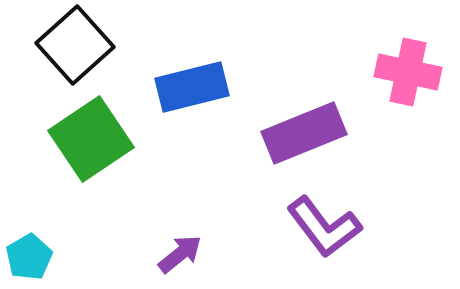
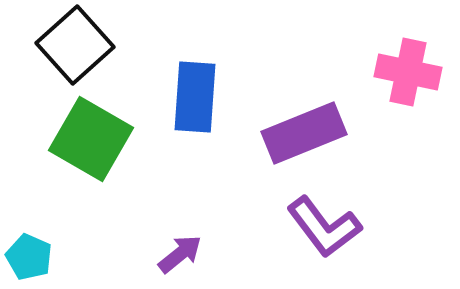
blue rectangle: moved 3 px right, 10 px down; rotated 72 degrees counterclockwise
green square: rotated 26 degrees counterclockwise
cyan pentagon: rotated 18 degrees counterclockwise
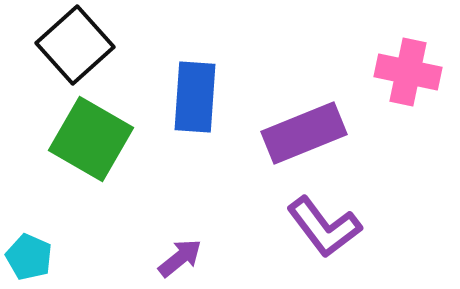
purple arrow: moved 4 px down
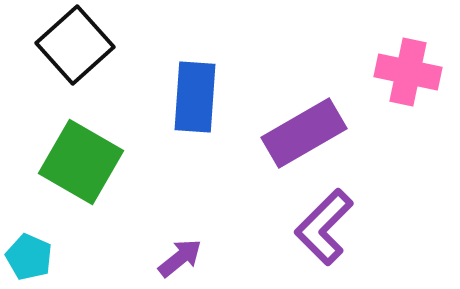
purple rectangle: rotated 8 degrees counterclockwise
green square: moved 10 px left, 23 px down
purple L-shape: rotated 82 degrees clockwise
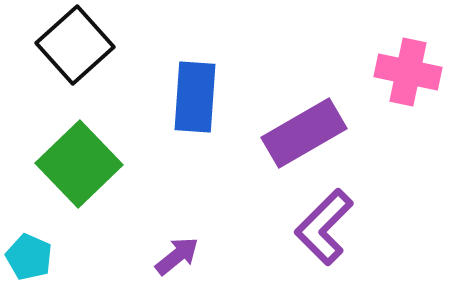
green square: moved 2 px left, 2 px down; rotated 16 degrees clockwise
purple arrow: moved 3 px left, 2 px up
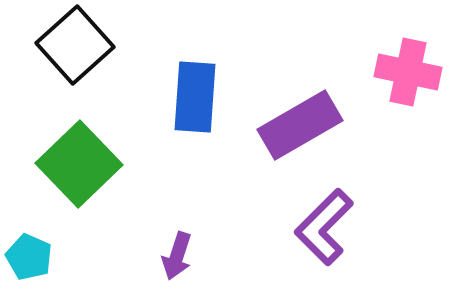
purple rectangle: moved 4 px left, 8 px up
purple arrow: rotated 147 degrees clockwise
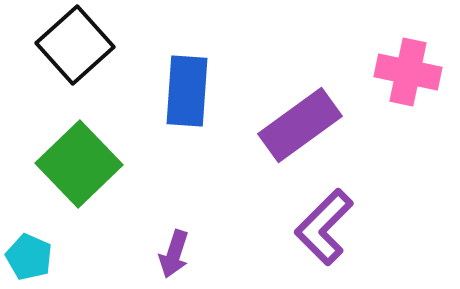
blue rectangle: moved 8 px left, 6 px up
purple rectangle: rotated 6 degrees counterclockwise
purple arrow: moved 3 px left, 2 px up
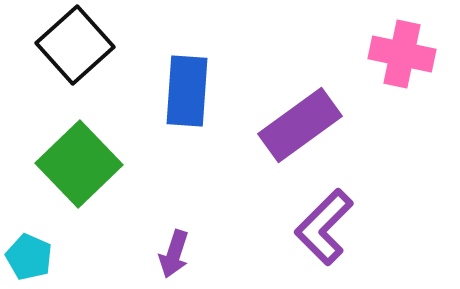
pink cross: moved 6 px left, 18 px up
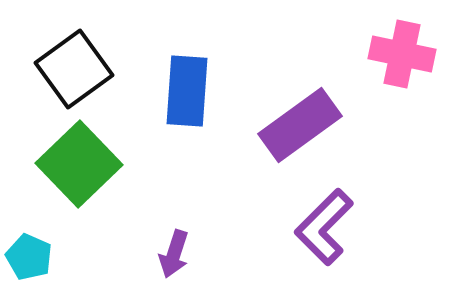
black square: moved 1 px left, 24 px down; rotated 6 degrees clockwise
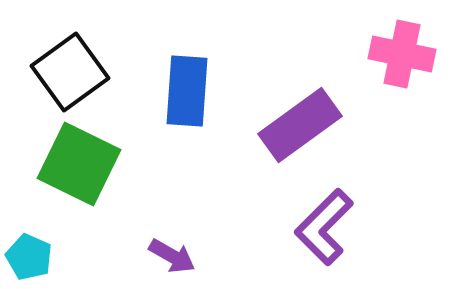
black square: moved 4 px left, 3 px down
green square: rotated 20 degrees counterclockwise
purple arrow: moved 2 px left, 2 px down; rotated 78 degrees counterclockwise
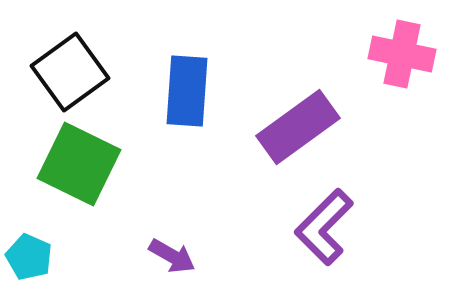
purple rectangle: moved 2 px left, 2 px down
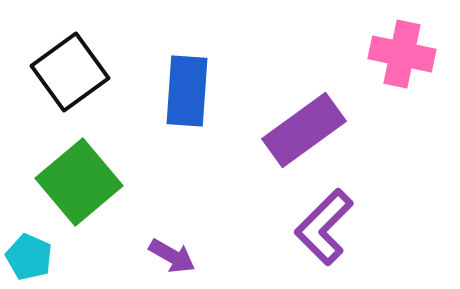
purple rectangle: moved 6 px right, 3 px down
green square: moved 18 px down; rotated 24 degrees clockwise
